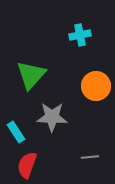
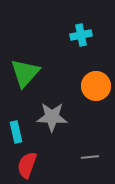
cyan cross: moved 1 px right
green triangle: moved 6 px left, 2 px up
cyan rectangle: rotated 20 degrees clockwise
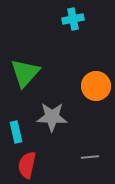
cyan cross: moved 8 px left, 16 px up
red semicircle: rotated 8 degrees counterclockwise
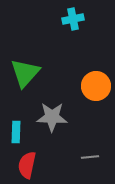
cyan rectangle: rotated 15 degrees clockwise
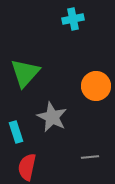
gray star: rotated 24 degrees clockwise
cyan rectangle: rotated 20 degrees counterclockwise
red semicircle: moved 2 px down
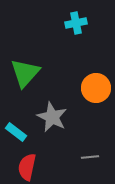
cyan cross: moved 3 px right, 4 px down
orange circle: moved 2 px down
cyan rectangle: rotated 35 degrees counterclockwise
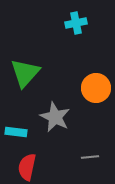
gray star: moved 3 px right
cyan rectangle: rotated 30 degrees counterclockwise
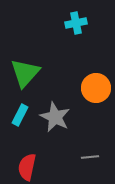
cyan rectangle: moved 4 px right, 17 px up; rotated 70 degrees counterclockwise
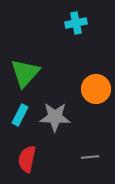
orange circle: moved 1 px down
gray star: rotated 24 degrees counterclockwise
red semicircle: moved 8 px up
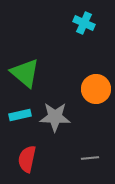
cyan cross: moved 8 px right; rotated 35 degrees clockwise
green triangle: rotated 32 degrees counterclockwise
cyan rectangle: rotated 50 degrees clockwise
gray line: moved 1 px down
